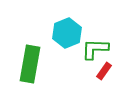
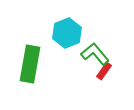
green L-shape: moved 5 px down; rotated 48 degrees clockwise
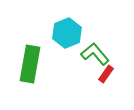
red rectangle: moved 2 px right, 3 px down
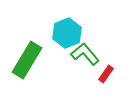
green L-shape: moved 10 px left
green rectangle: moved 3 px left, 4 px up; rotated 21 degrees clockwise
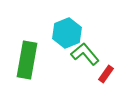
green rectangle: rotated 21 degrees counterclockwise
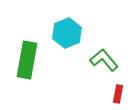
green L-shape: moved 19 px right, 6 px down
red rectangle: moved 12 px right, 20 px down; rotated 24 degrees counterclockwise
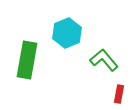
red rectangle: moved 1 px right
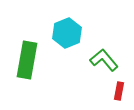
red rectangle: moved 3 px up
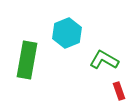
green L-shape: rotated 20 degrees counterclockwise
red rectangle: rotated 30 degrees counterclockwise
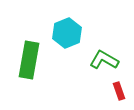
green rectangle: moved 2 px right
